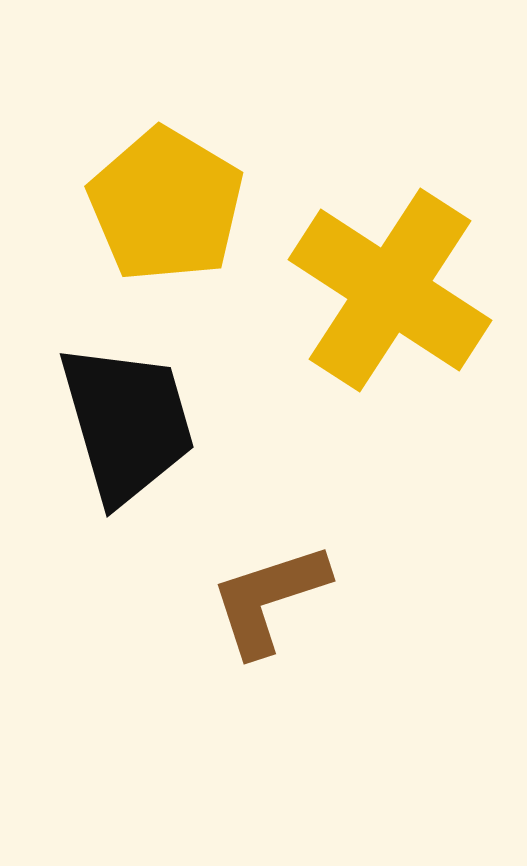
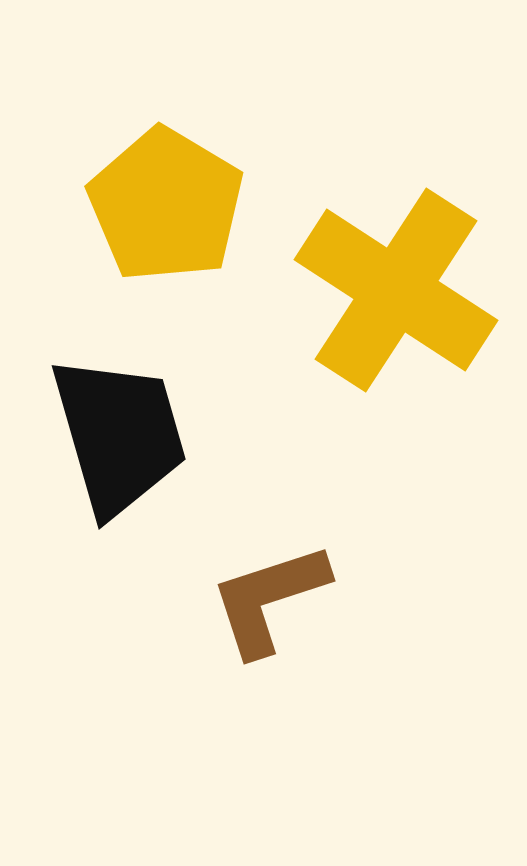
yellow cross: moved 6 px right
black trapezoid: moved 8 px left, 12 px down
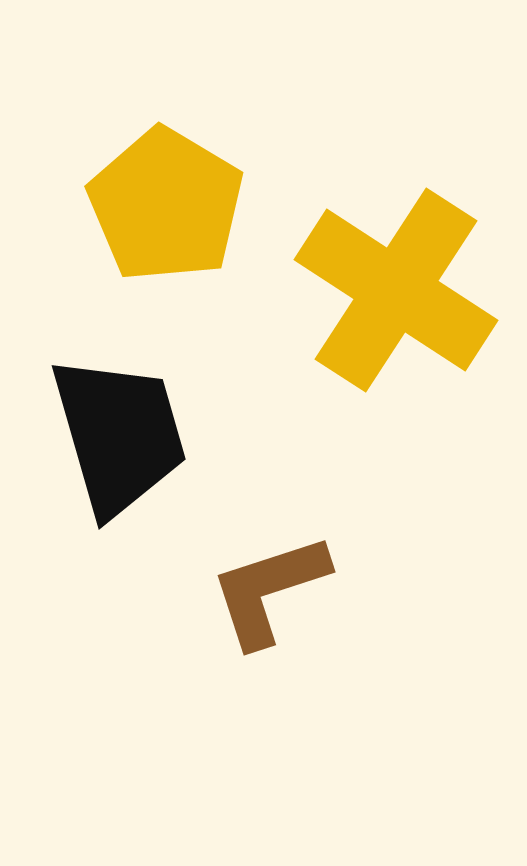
brown L-shape: moved 9 px up
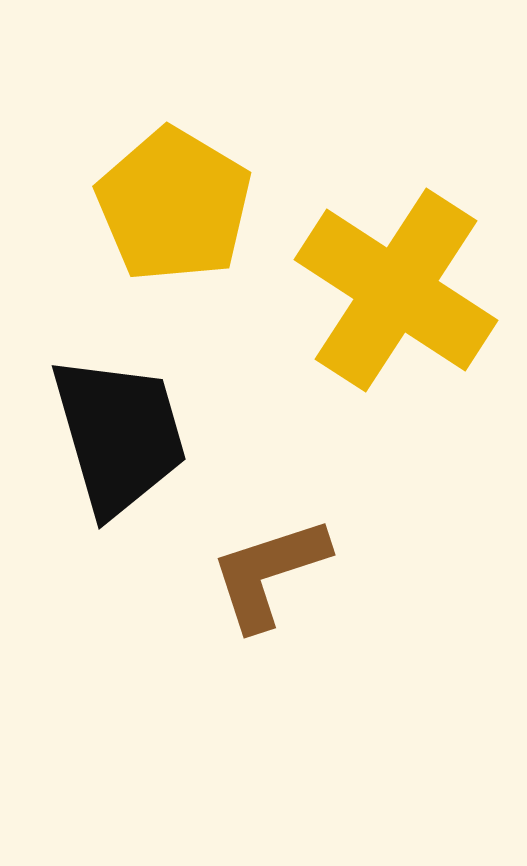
yellow pentagon: moved 8 px right
brown L-shape: moved 17 px up
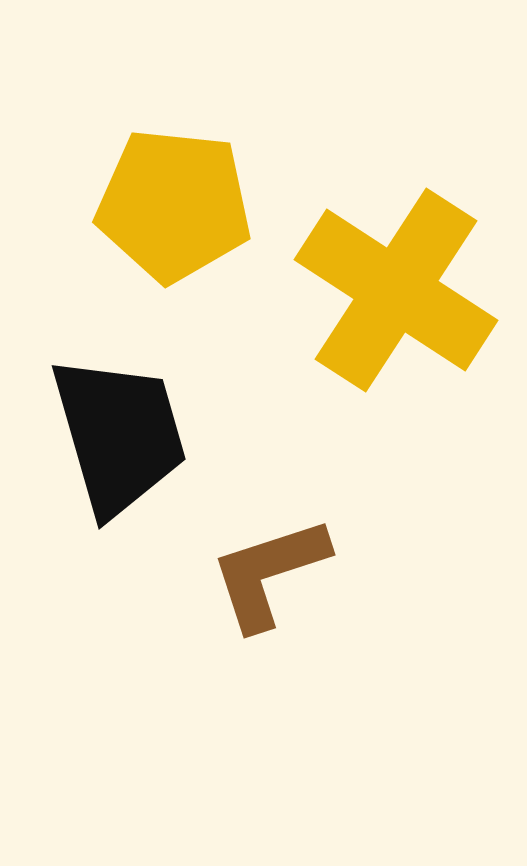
yellow pentagon: rotated 25 degrees counterclockwise
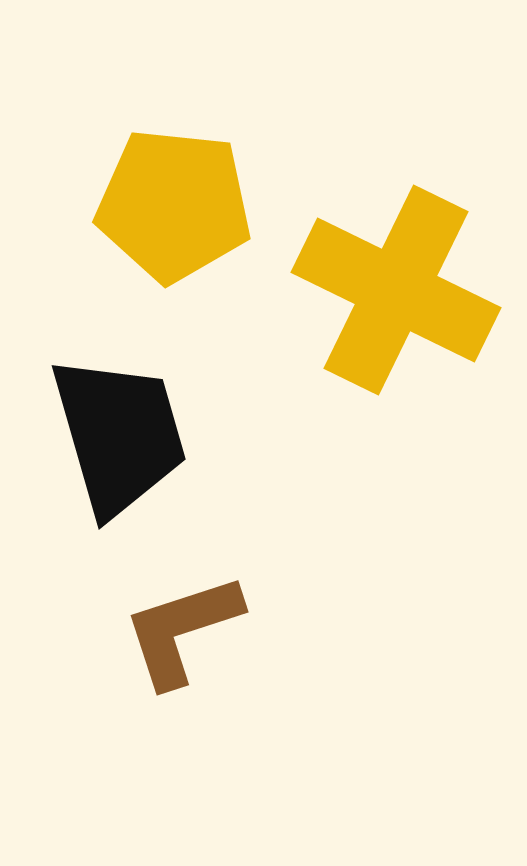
yellow cross: rotated 7 degrees counterclockwise
brown L-shape: moved 87 px left, 57 px down
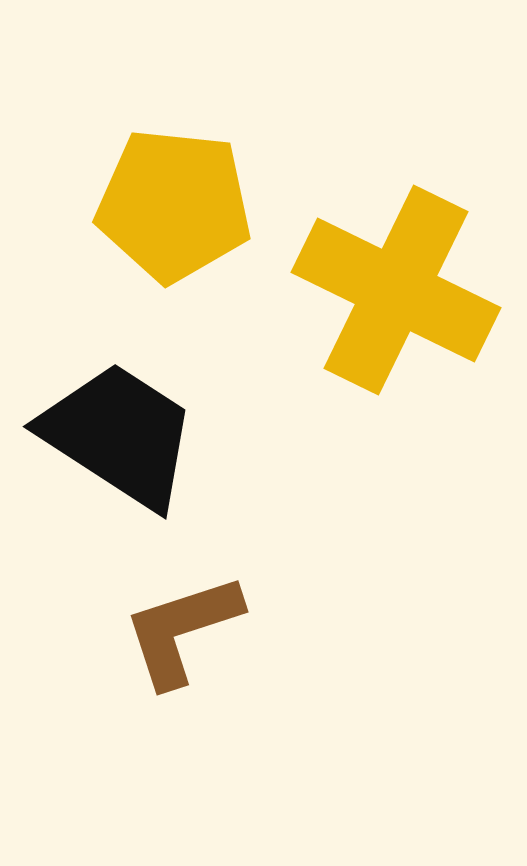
black trapezoid: rotated 41 degrees counterclockwise
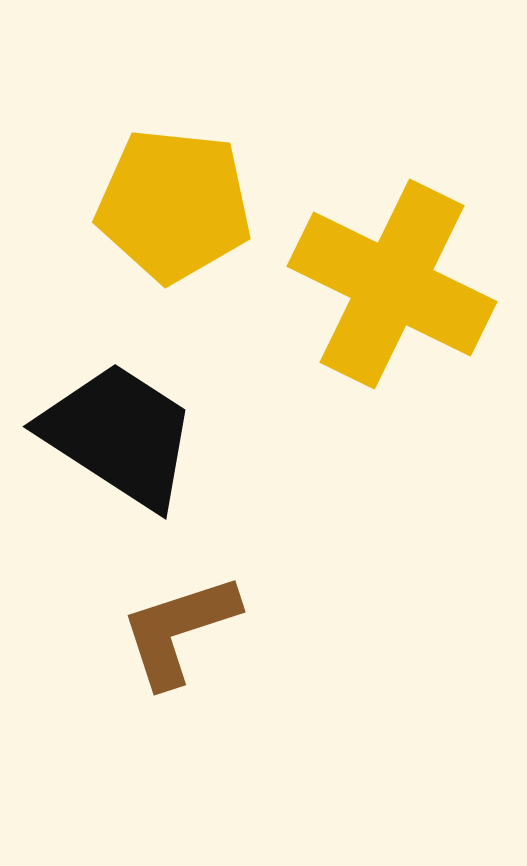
yellow cross: moved 4 px left, 6 px up
brown L-shape: moved 3 px left
